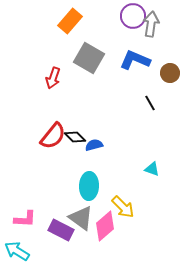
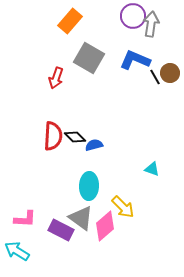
red arrow: moved 3 px right
black line: moved 5 px right, 26 px up
red semicircle: rotated 36 degrees counterclockwise
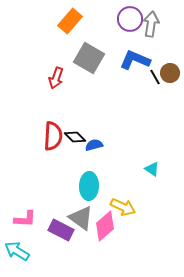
purple circle: moved 3 px left, 3 px down
cyan triangle: rotated 14 degrees clockwise
yellow arrow: rotated 20 degrees counterclockwise
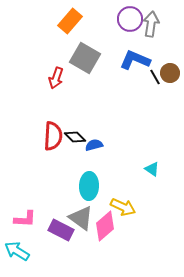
gray square: moved 4 px left
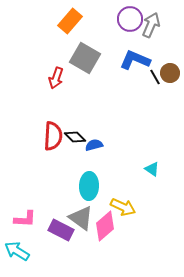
gray arrow: moved 1 px down; rotated 15 degrees clockwise
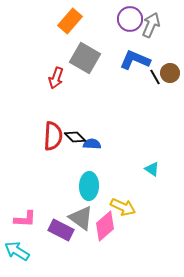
blue semicircle: moved 2 px left, 1 px up; rotated 18 degrees clockwise
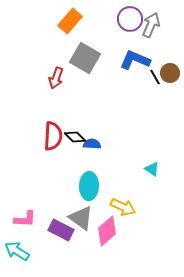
pink diamond: moved 2 px right, 5 px down
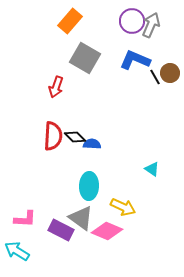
purple circle: moved 2 px right, 2 px down
red arrow: moved 9 px down
pink diamond: rotated 64 degrees clockwise
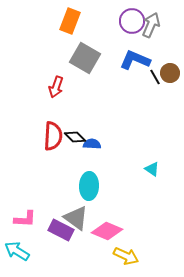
orange rectangle: rotated 20 degrees counterclockwise
yellow arrow: moved 3 px right, 49 px down
gray triangle: moved 5 px left
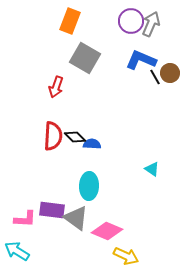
purple circle: moved 1 px left
gray arrow: moved 1 px up
blue L-shape: moved 6 px right
purple rectangle: moved 9 px left, 20 px up; rotated 20 degrees counterclockwise
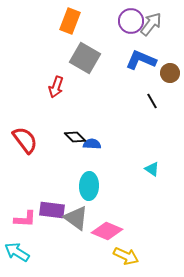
gray arrow: rotated 15 degrees clockwise
black line: moved 3 px left, 24 px down
red semicircle: moved 28 px left, 4 px down; rotated 40 degrees counterclockwise
cyan arrow: moved 1 px down
